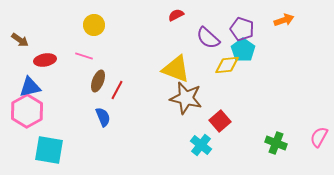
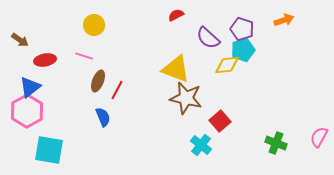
cyan pentagon: rotated 20 degrees clockwise
blue triangle: rotated 25 degrees counterclockwise
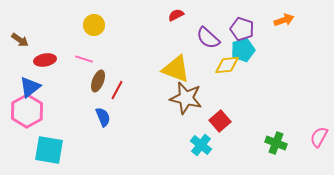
pink line: moved 3 px down
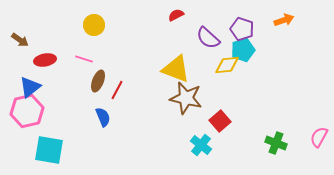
pink hexagon: rotated 16 degrees clockwise
